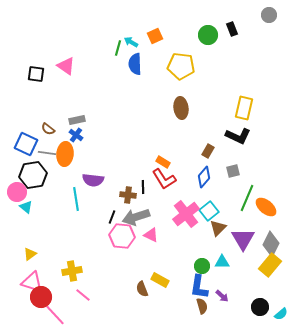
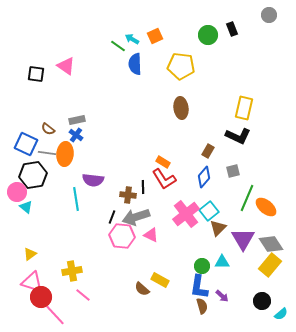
cyan arrow at (131, 42): moved 1 px right, 3 px up
green line at (118, 48): moved 2 px up; rotated 70 degrees counterclockwise
gray diamond at (271, 244): rotated 60 degrees counterclockwise
brown semicircle at (142, 289): rotated 28 degrees counterclockwise
black circle at (260, 307): moved 2 px right, 6 px up
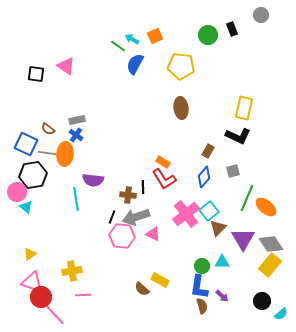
gray circle at (269, 15): moved 8 px left
blue semicircle at (135, 64): rotated 30 degrees clockwise
pink triangle at (151, 235): moved 2 px right, 1 px up
pink line at (83, 295): rotated 42 degrees counterclockwise
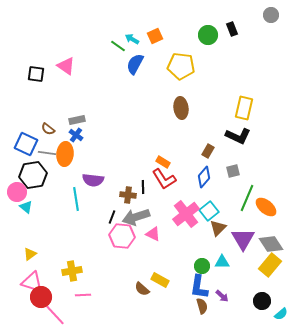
gray circle at (261, 15): moved 10 px right
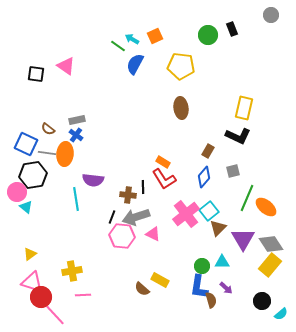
purple arrow at (222, 296): moved 4 px right, 8 px up
brown semicircle at (202, 306): moved 9 px right, 6 px up
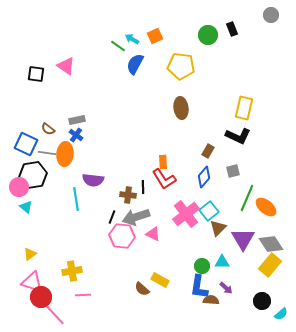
orange rectangle at (163, 162): rotated 56 degrees clockwise
pink circle at (17, 192): moved 2 px right, 5 px up
brown semicircle at (211, 300): rotated 70 degrees counterclockwise
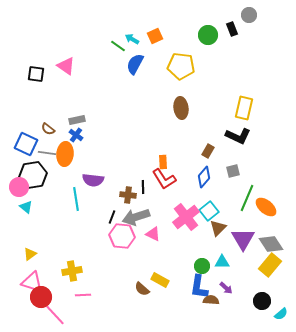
gray circle at (271, 15): moved 22 px left
pink cross at (186, 214): moved 3 px down
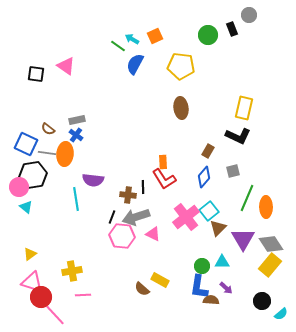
orange ellipse at (266, 207): rotated 50 degrees clockwise
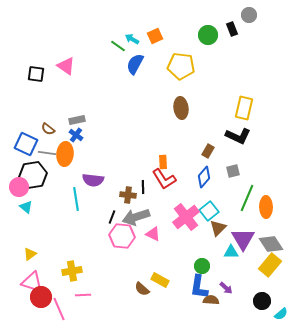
cyan triangle at (222, 262): moved 9 px right, 10 px up
pink line at (55, 315): moved 4 px right, 6 px up; rotated 20 degrees clockwise
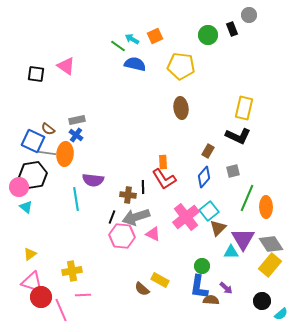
blue semicircle at (135, 64): rotated 75 degrees clockwise
blue square at (26, 144): moved 7 px right, 3 px up
pink line at (59, 309): moved 2 px right, 1 px down
